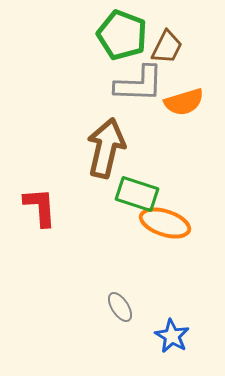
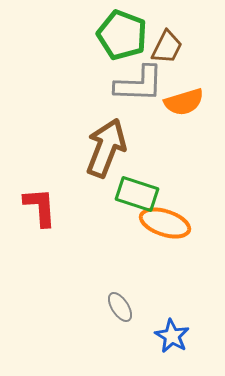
brown arrow: rotated 8 degrees clockwise
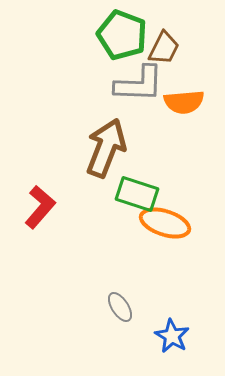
brown trapezoid: moved 3 px left, 1 px down
orange semicircle: rotated 12 degrees clockwise
red L-shape: rotated 45 degrees clockwise
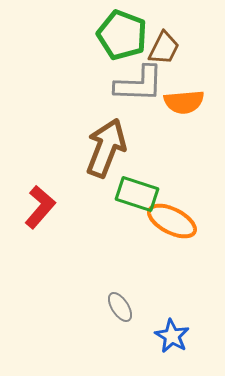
orange ellipse: moved 7 px right, 2 px up; rotated 9 degrees clockwise
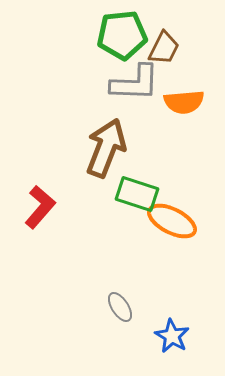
green pentagon: rotated 27 degrees counterclockwise
gray L-shape: moved 4 px left, 1 px up
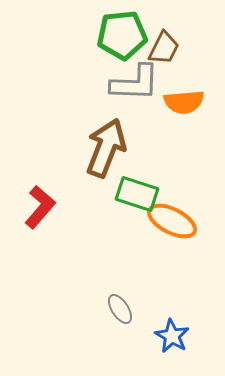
gray ellipse: moved 2 px down
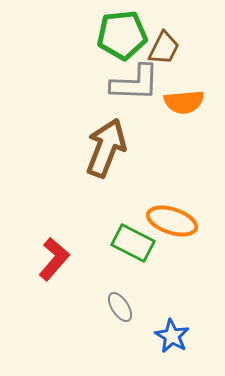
green rectangle: moved 4 px left, 49 px down; rotated 9 degrees clockwise
red L-shape: moved 14 px right, 52 px down
orange ellipse: rotated 9 degrees counterclockwise
gray ellipse: moved 2 px up
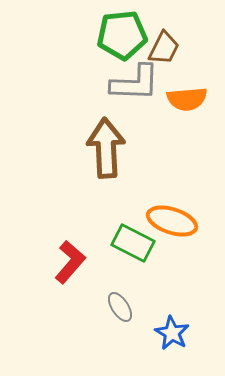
orange semicircle: moved 3 px right, 3 px up
brown arrow: rotated 24 degrees counterclockwise
red L-shape: moved 16 px right, 3 px down
blue star: moved 3 px up
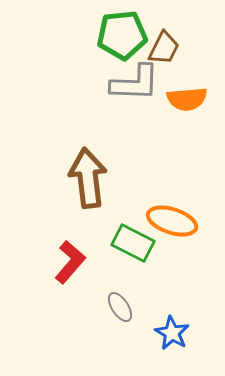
brown arrow: moved 18 px left, 30 px down; rotated 4 degrees counterclockwise
